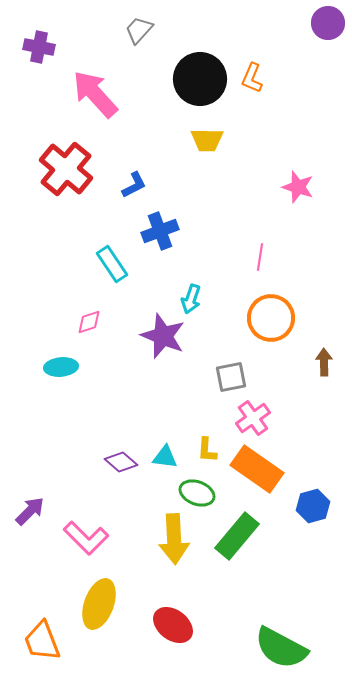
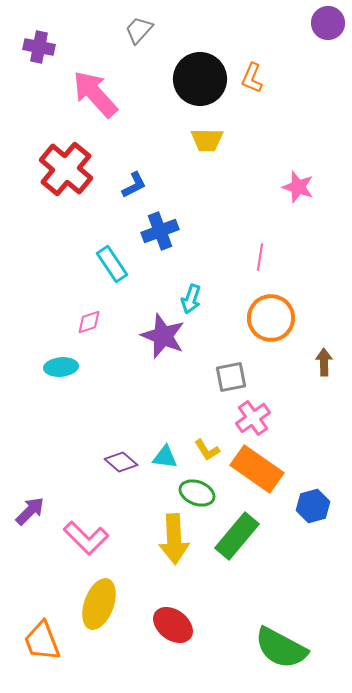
yellow L-shape: rotated 36 degrees counterclockwise
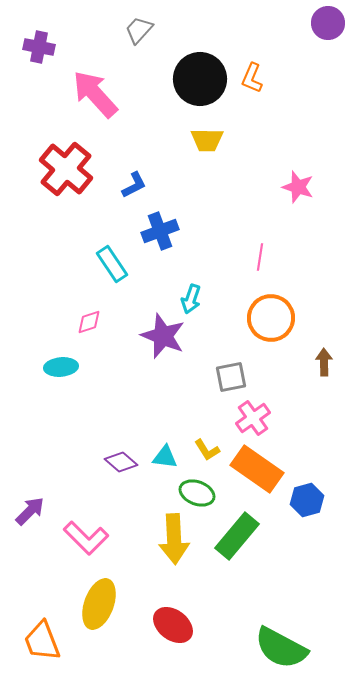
blue hexagon: moved 6 px left, 6 px up
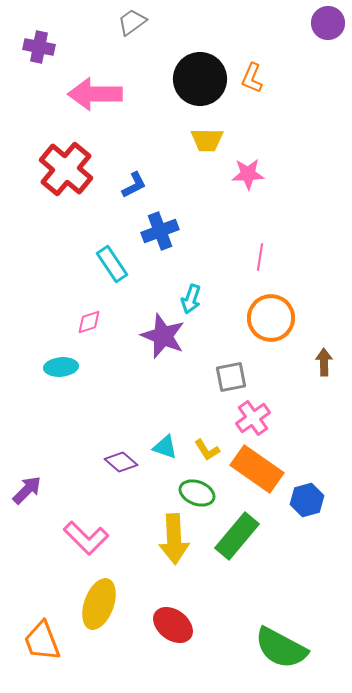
gray trapezoid: moved 7 px left, 8 px up; rotated 12 degrees clockwise
pink arrow: rotated 48 degrees counterclockwise
pink star: moved 50 px left, 13 px up; rotated 20 degrees counterclockwise
cyan triangle: moved 10 px up; rotated 12 degrees clockwise
purple arrow: moved 3 px left, 21 px up
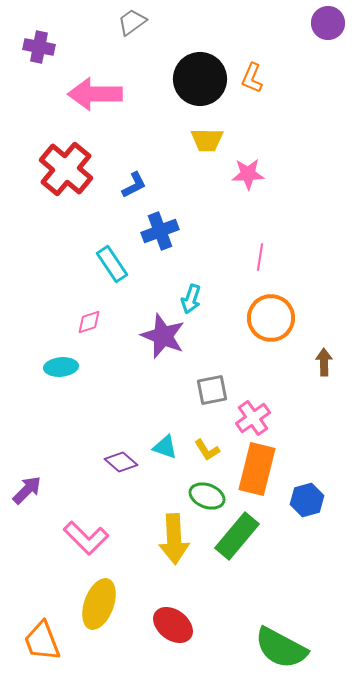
gray square: moved 19 px left, 13 px down
orange rectangle: rotated 69 degrees clockwise
green ellipse: moved 10 px right, 3 px down
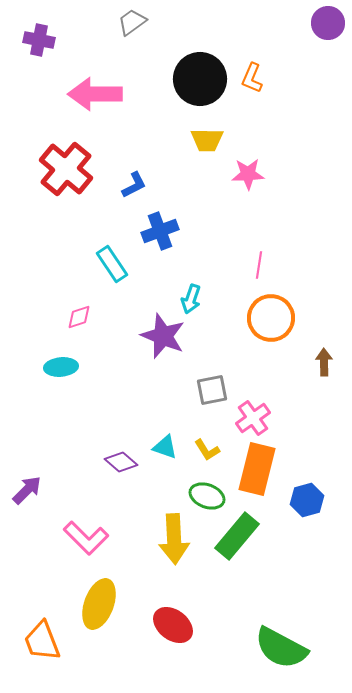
purple cross: moved 7 px up
pink line: moved 1 px left, 8 px down
pink diamond: moved 10 px left, 5 px up
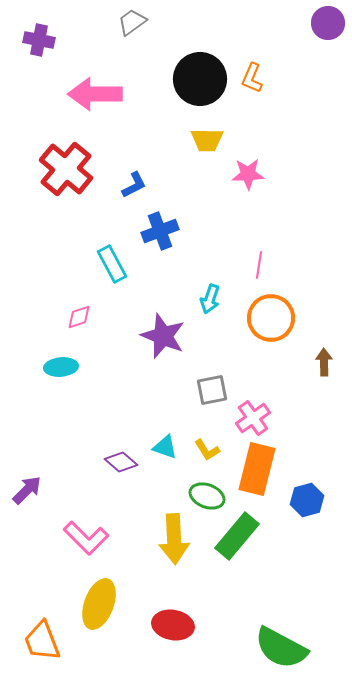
cyan rectangle: rotated 6 degrees clockwise
cyan arrow: moved 19 px right
red ellipse: rotated 27 degrees counterclockwise
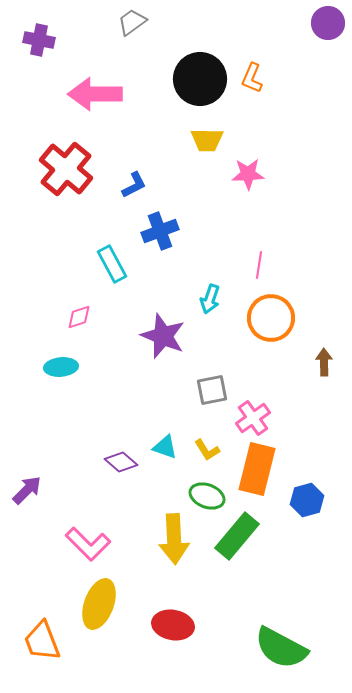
pink L-shape: moved 2 px right, 6 px down
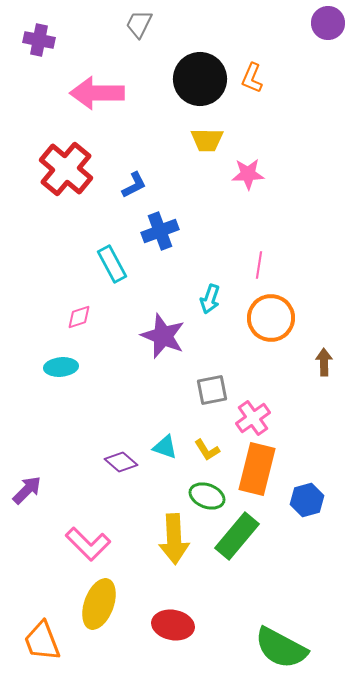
gray trapezoid: moved 7 px right, 2 px down; rotated 28 degrees counterclockwise
pink arrow: moved 2 px right, 1 px up
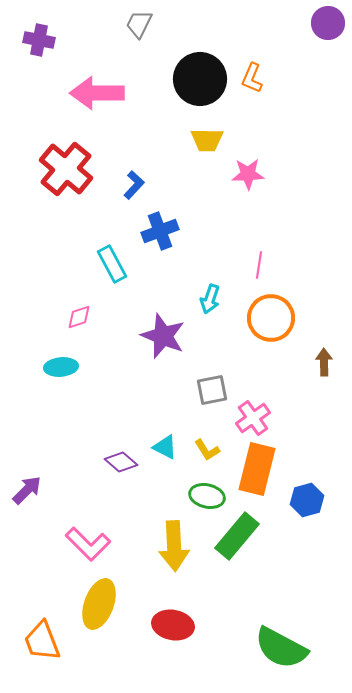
blue L-shape: rotated 20 degrees counterclockwise
cyan triangle: rotated 8 degrees clockwise
green ellipse: rotated 8 degrees counterclockwise
yellow arrow: moved 7 px down
